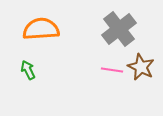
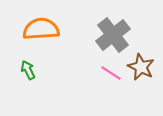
gray cross: moved 6 px left, 6 px down
pink line: moved 1 px left, 3 px down; rotated 25 degrees clockwise
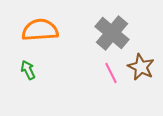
orange semicircle: moved 1 px left, 1 px down
gray cross: moved 1 px left, 2 px up; rotated 12 degrees counterclockwise
pink line: rotated 30 degrees clockwise
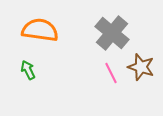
orange semicircle: rotated 12 degrees clockwise
brown star: rotated 8 degrees counterclockwise
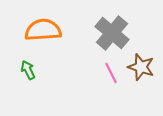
orange semicircle: moved 3 px right; rotated 12 degrees counterclockwise
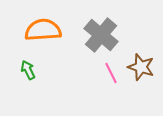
gray cross: moved 11 px left, 2 px down
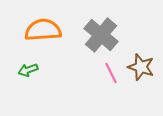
green arrow: rotated 84 degrees counterclockwise
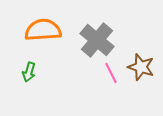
gray cross: moved 4 px left, 5 px down
green arrow: moved 1 px right, 2 px down; rotated 54 degrees counterclockwise
